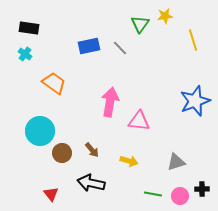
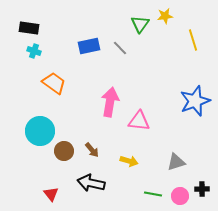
cyan cross: moved 9 px right, 3 px up; rotated 16 degrees counterclockwise
brown circle: moved 2 px right, 2 px up
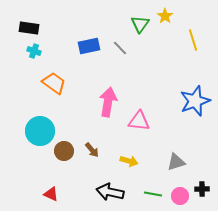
yellow star: rotated 28 degrees counterclockwise
pink arrow: moved 2 px left
black arrow: moved 19 px right, 9 px down
red triangle: rotated 28 degrees counterclockwise
